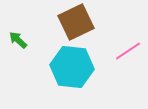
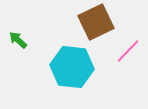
brown square: moved 20 px right
pink line: rotated 12 degrees counterclockwise
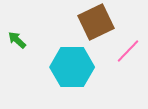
green arrow: moved 1 px left
cyan hexagon: rotated 6 degrees counterclockwise
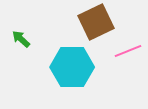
green arrow: moved 4 px right, 1 px up
pink line: rotated 24 degrees clockwise
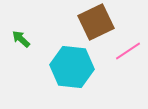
pink line: rotated 12 degrees counterclockwise
cyan hexagon: rotated 6 degrees clockwise
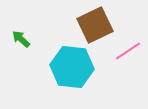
brown square: moved 1 px left, 3 px down
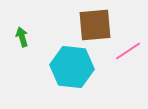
brown square: rotated 21 degrees clockwise
green arrow: moved 1 px right, 2 px up; rotated 30 degrees clockwise
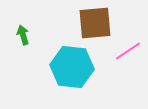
brown square: moved 2 px up
green arrow: moved 1 px right, 2 px up
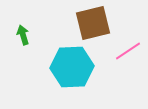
brown square: moved 2 px left; rotated 9 degrees counterclockwise
cyan hexagon: rotated 9 degrees counterclockwise
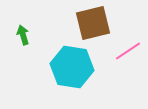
cyan hexagon: rotated 12 degrees clockwise
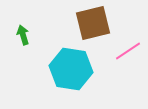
cyan hexagon: moved 1 px left, 2 px down
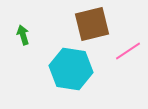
brown square: moved 1 px left, 1 px down
